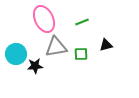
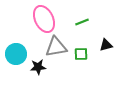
black star: moved 3 px right, 1 px down
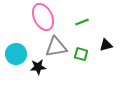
pink ellipse: moved 1 px left, 2 px up
green square: rotated 16 degrees clockwise
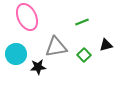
pink ellipse: moved 16 px left
green square: moved 3 px right, 1 px down; rotated 32 degrees clockwise
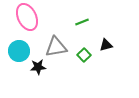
cyan circle: moved 3 px right, 3 px up
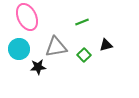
cyan circle: moved 2 px up
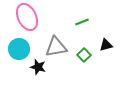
black star: rotated 21 degrees clockwise
